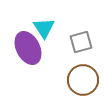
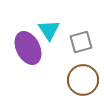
cyan triangle: moved 5 px right, 2 px down
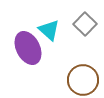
cyan triangle: rotated 15 degrees counterclockwise
gray square: moved 4 px right, 18 px up; rotated 30 degrees counterclockwise
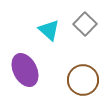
purple ellipse: moved 3 px left, 22 px down
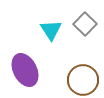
cyan triangle: moved 2 px right; rotated 15 degrees clockwise
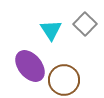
purple ellipse: moved 5 px right, 4 px up; rotated 12 degrees counterclockwise
brown circle: moved 19 px left
